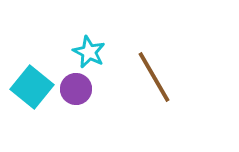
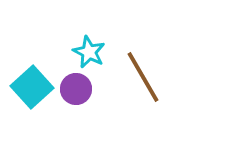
brown line: moved 11 px left
cyan square: rotated 9 degrees clockwise
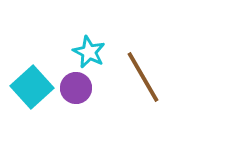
purple circle: moved 1 px up
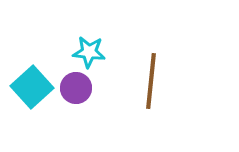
cyan star: rotated 20 degrees counterclockwise
brown line: moved 8 px right, 4 px down; rotated 36 degrees clockwise
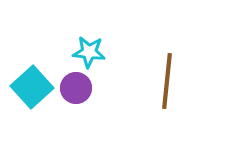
brown line: moved 16 px right
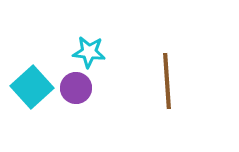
brown line: rotated 10 degrees counterclockwise
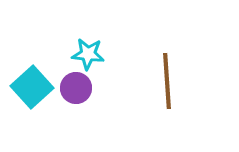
cyan star: moved 1 px left, 2 px down
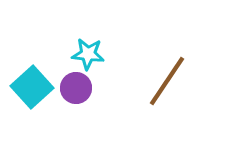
brown line: rotated 38 degrees clockwise
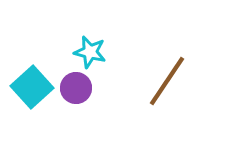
cyan star: moved 2 px right, 2 px up; rotated 8 degrees clockwise
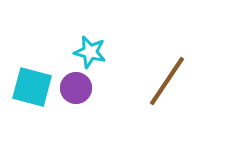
cyan square: rotated 33 degrees counterclockwise
